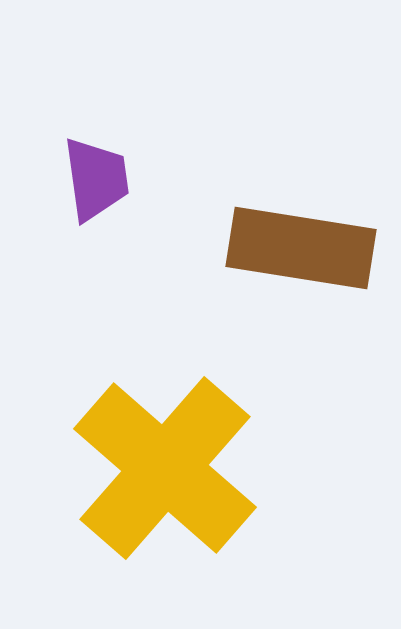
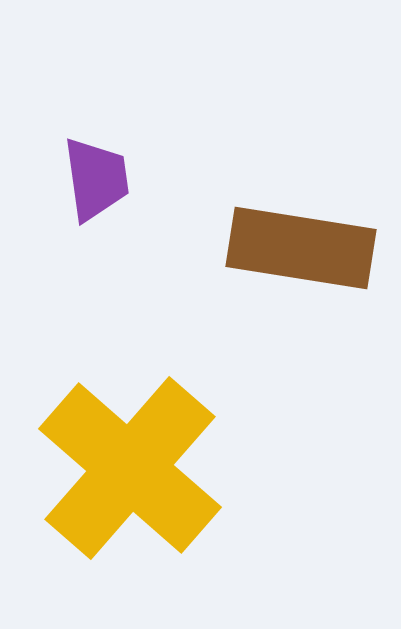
yellow cross: moved 35 px left
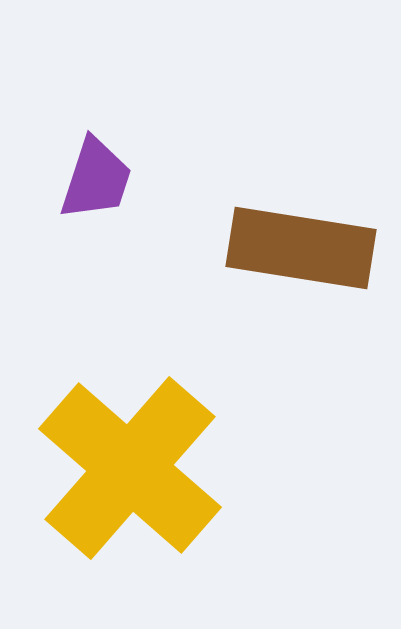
purple trapezoid: rotated 26 degrees clockwise
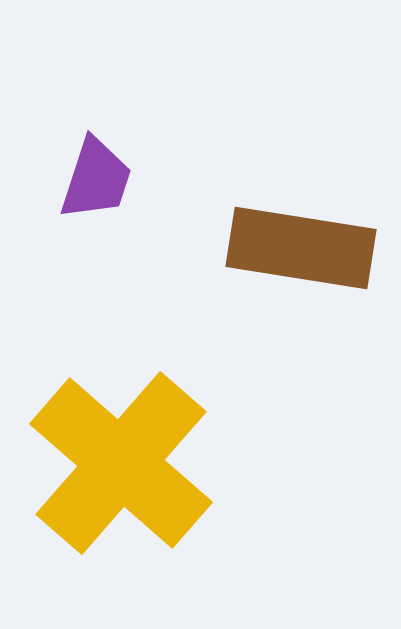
yellow cross: moved 9 px left, 5 px up
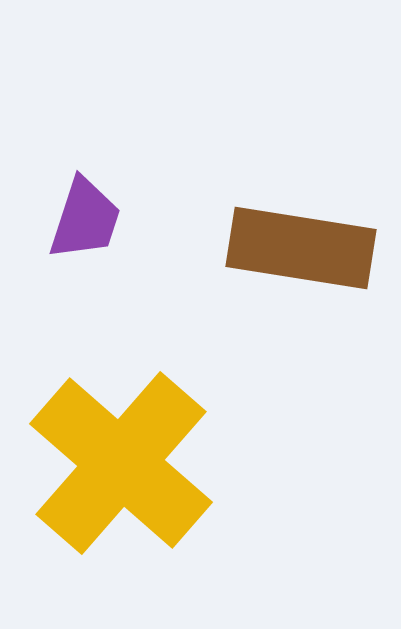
purple trapezoid: moved 11 px left, 40 px down
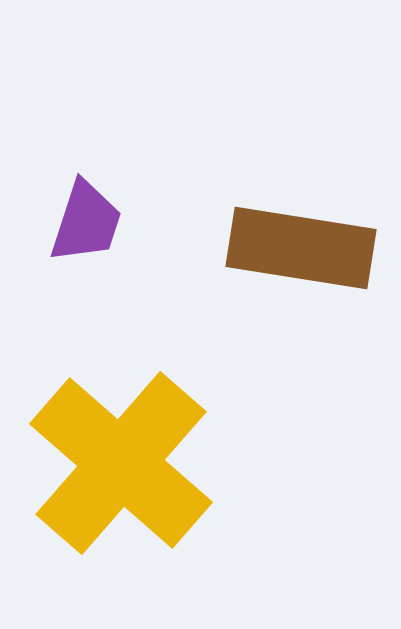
purple trapezoid: moved 1 px right, 3 px down
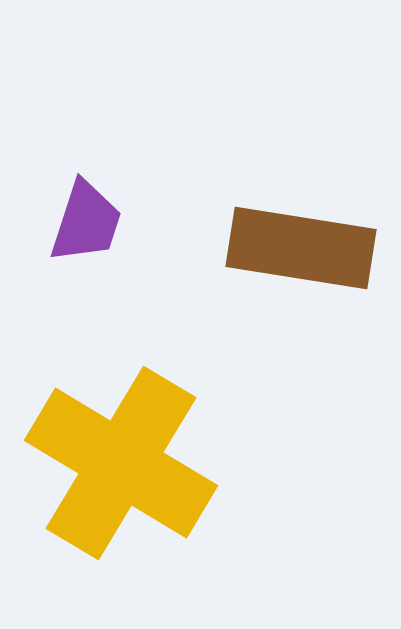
yellow cross: rotated 10 degrees counterclockwise
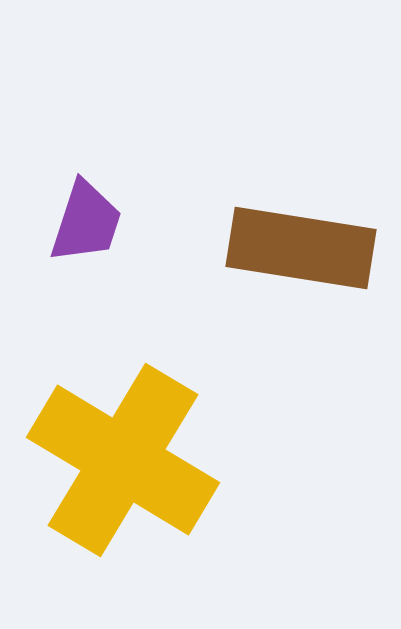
yellow cross: moved 2 px right, 3 px up
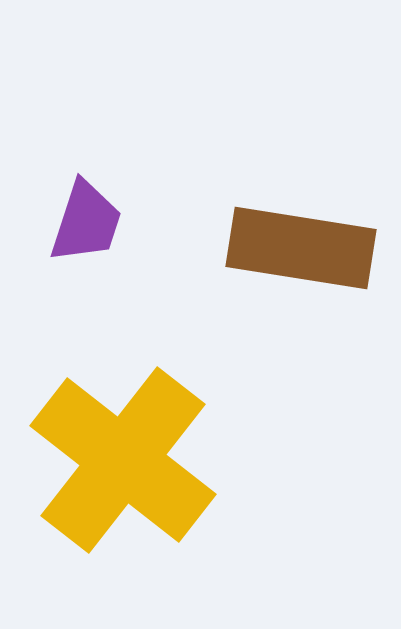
yellow cross: rotated 7 degrees clockwise
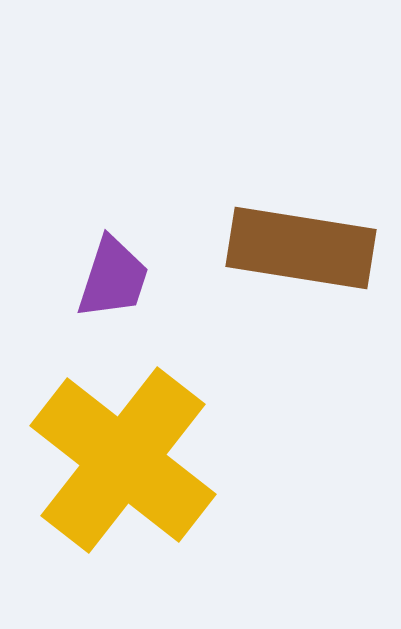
purple trapezoid: moved 27 px right, 56 px down
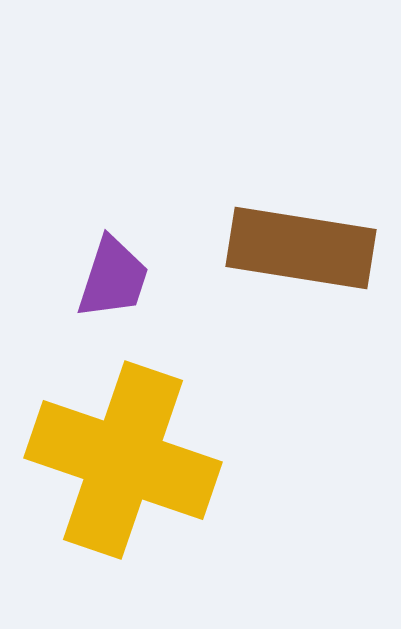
yellow cross: rotated 19 degrees counterclockwise
